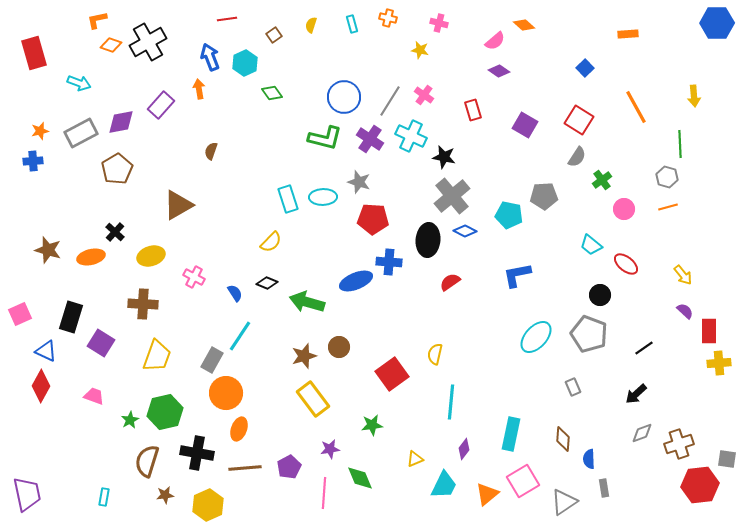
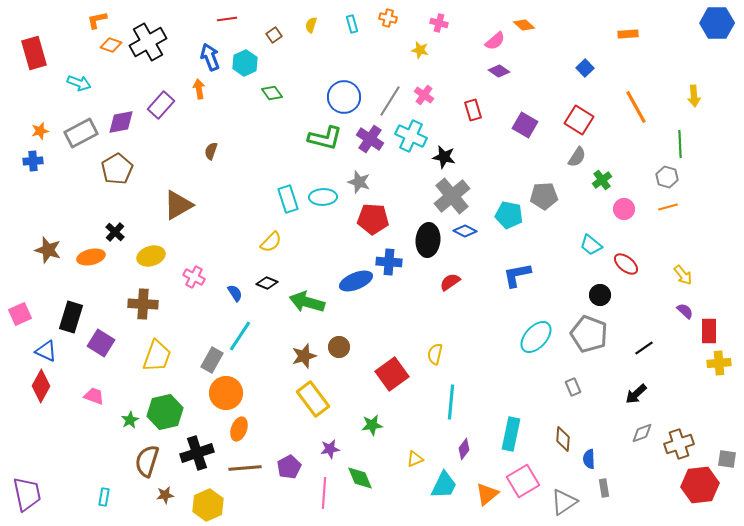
black cross at (197, 453): rotated 28 degrees counterclockwise
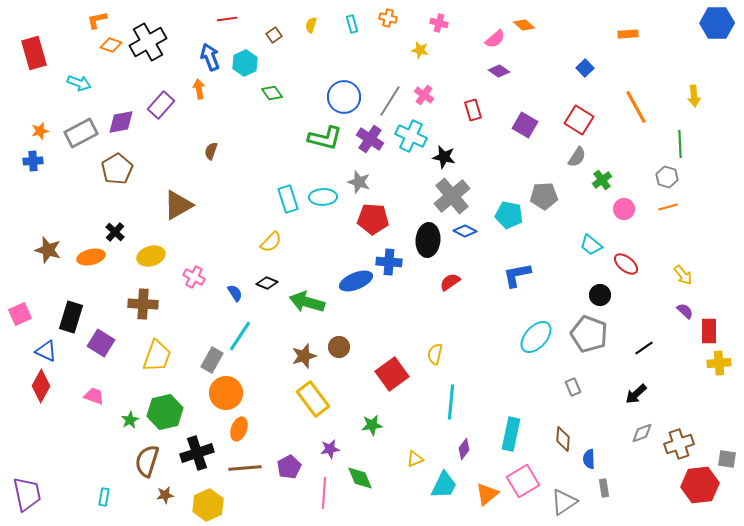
pink semicircle at (495, 41): moved 2 px up
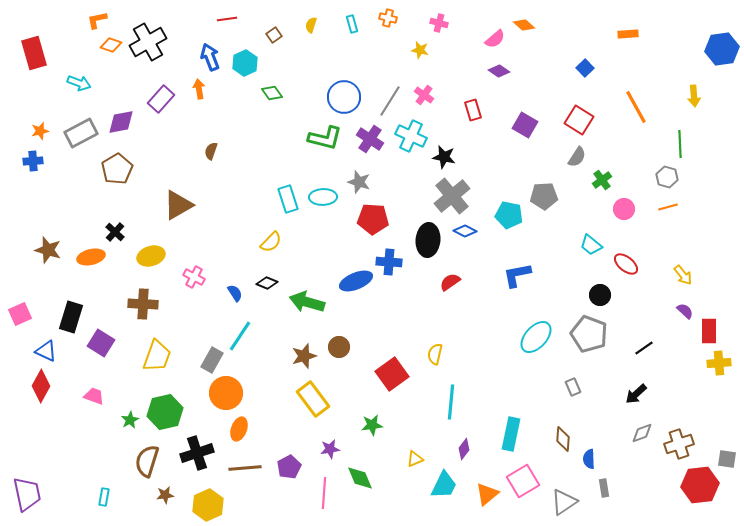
blue hexagon at (717, 23): moved 5 px right, 26 px down; rotated 8 degrees counterclockwise
purple rectangle at (161, 105): moved 6 px up
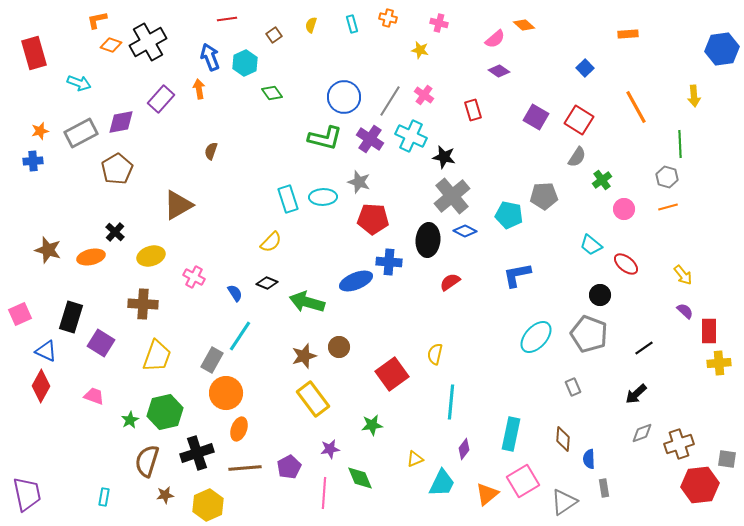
purple square at (525, 125): moved 11 px right, 8 px up
cyan trapezoid at (444, 485): moved 2 px left, 2 px up
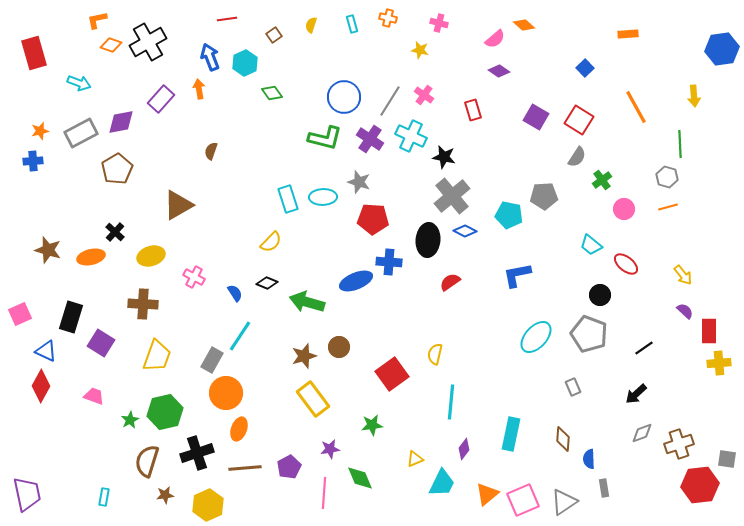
pink square at (523, 481): moved 19 px down; rotated 8 degrees clockwise
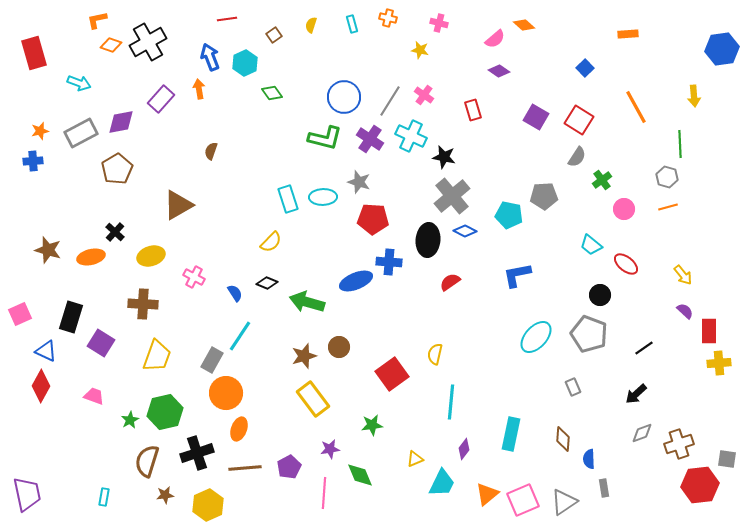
green diamond at (360, 478): moved 3 px up
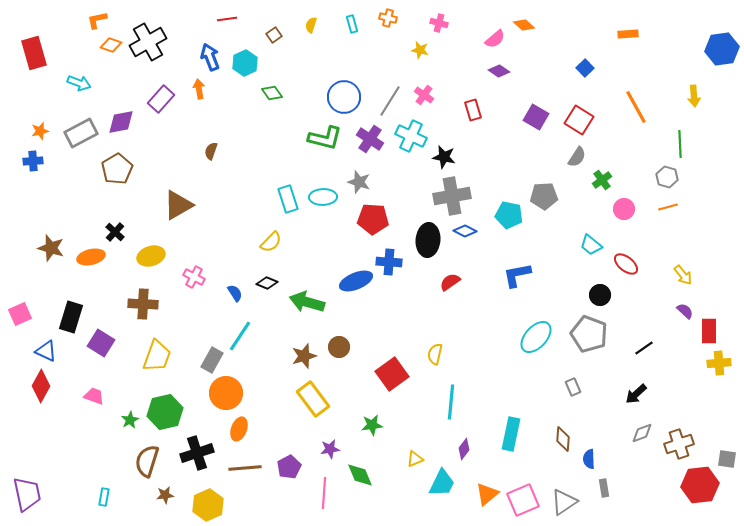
gray cross at (452, 196): rotated 30 degrees clockwise
brown star at (48, 250): moved 3 px right, 2 px up
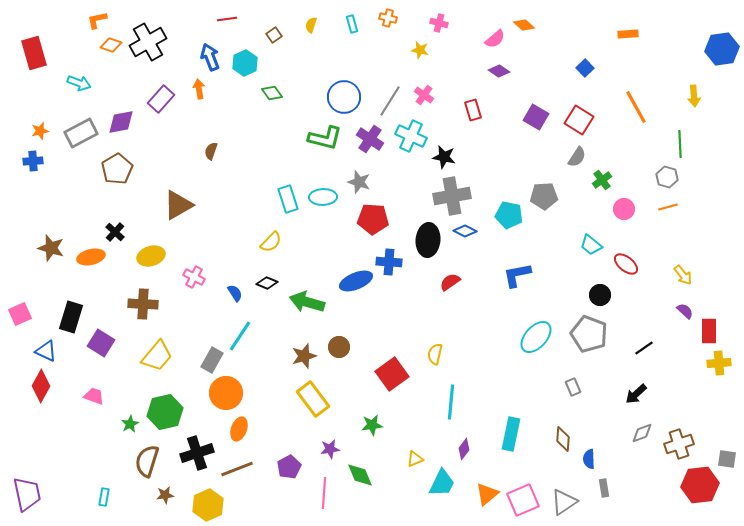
yellow trapezoid at (157, 356): rotated 20 degrees clockwise
green star at (130, 420): moved 4 px down
brown line at (245, 468): moved 8 px left, 1 px down; rotated 16 degrees counterclockwise
